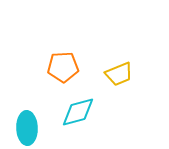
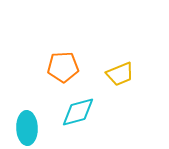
yellow trapezoid: moved 1 px right
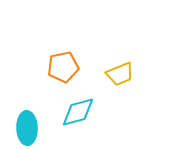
orange pentagon: rotated 8 degrees counterclockwise
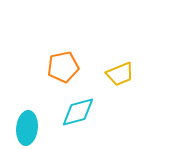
cyan ellipse: rotated 8 degrees clockwise
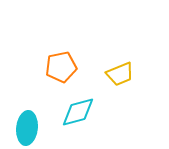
orange pentagon: moved 2 px left
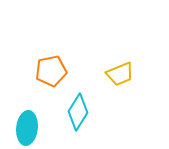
orange pentagon: moved 10 px left, 4 px down
cyan diamond: rotated 42 degrees counterclockwise
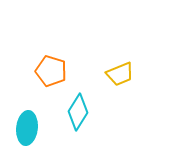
orange pentagon: rotated 28 degrees clockwise
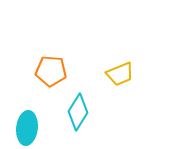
orange pentagon: rotated 12 degrees counterclockwise
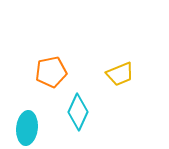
orange pentagon: moved 1 px down; rotated 16 degrees counterclockwise
cyan diamond: rotated 9 degrees counterclockwise
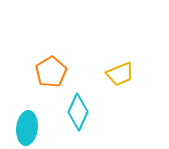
orange pentagon: rotated 20 degrees counterclockwise
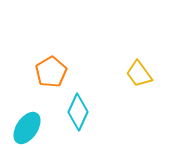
yellow trapezoid: moved 19 px right; rotated 76 degrees clockwise
cyan ellipse: rotated 28 degrees clockwise
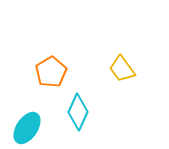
yellow trapezoid: moved 17 px left, 5 px up
